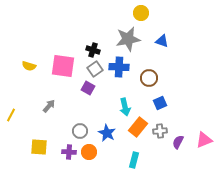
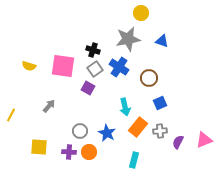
blue cross: rotated 30 degrees clockwise
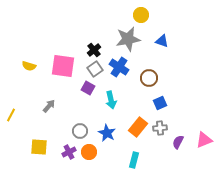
yellow circle: moved 2 px down
black cross: moved 1 px right; rotated 32 degrees clockwise
cyan arrow: moved 14 px left, 7 px up
gray cross: moved 3 px up
purple cross: rotated 32 degrees counterclockwise
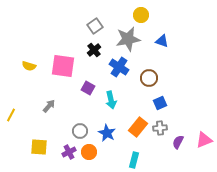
gray square: moved 43 px up
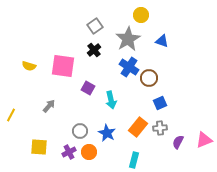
gray star: rotated 20 degrees counterclockwise
blue cross: moved 10 px right
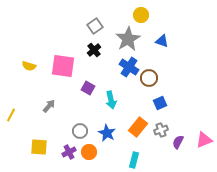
gray cross: moved 1 px right, 2 px down; rotated 16 degrees counterclockwise
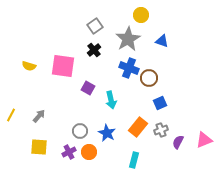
blue cross: moved 1 px down; rotated 12 degrees counterclockwise
gray arrow: moved 10 px left, 10 px down
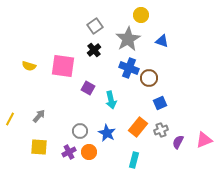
yellow line: moved 1 px left, 4 px down
